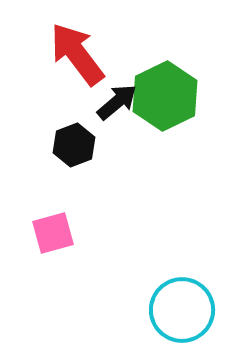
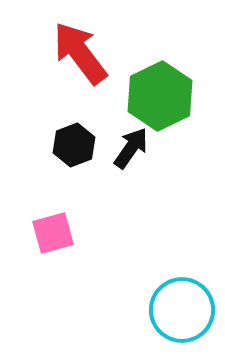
red arrow: moved 3 px right, 1 px up
green hexagon: moved 5 px left
black arrow: moved 14 px right, 46 px down; rotated 15 degrees counterclockwise
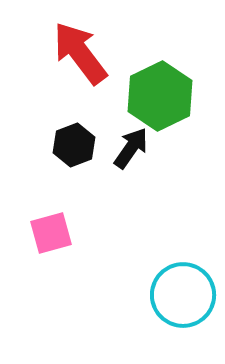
pink square: moved 2 px left
cyan circle: moved 1 px right, 15 px up
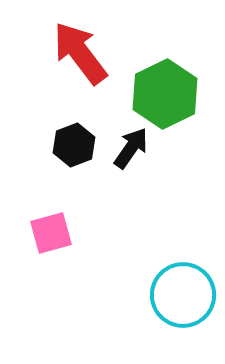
green hexagon: moved 5 px right, 2 px up
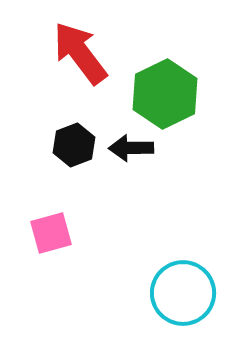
black arrow: rotated 126 degrees counterclockwise
cyan circle: moved 2 px up
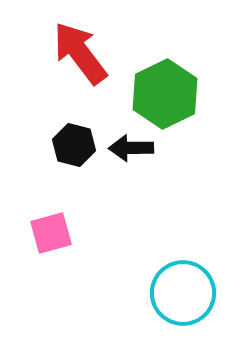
black hexagon: rotated 24 degrees counterclockwise
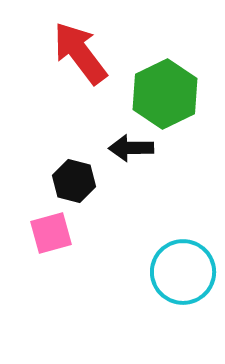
black hexagon: moved 36 px down
cyan circle: moved 21 px up
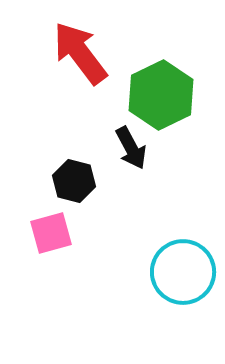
green hexagon: moved 4 px left, 1 px down
black arrow: rotated 117 degrees counterclockwise
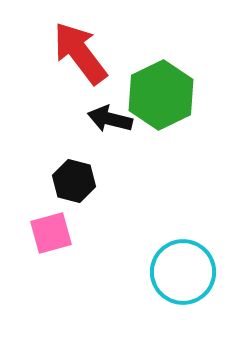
black arrow: moved 21 px left, 29 px up; rotated 132 degrees clockwise
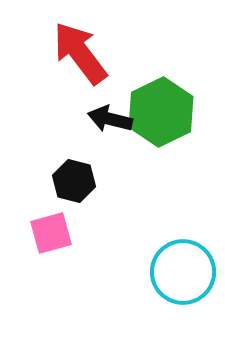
green hexagon: moved 17 px down
